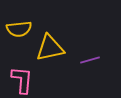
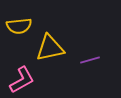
yellow semicircle: moved 3 px up
pink L-shape: rotated 56 degrees clockwise
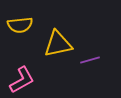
yellow semicircle: moved 1 px right, 1 px up
yellow triangle: moved 8 px right, 4 px up
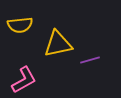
pink L-shape: moved 2 px right
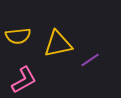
yellow semicircle: moved 2 px left, 11 px down
purple line: rotated 18 degrees counterclockwise
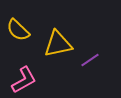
yellow semicircle: moved 6 px up; rotated 50 degrees clockwise
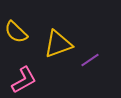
yellow semicircle: moved 2 px left, 2 px down
yellow triangle: rotated 8 degrees counterclockwise
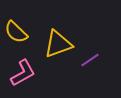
pink L-shape: moved 1 px left, 7 px up
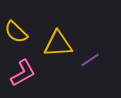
yellow triangle: rotated 16 degrees clockwise
